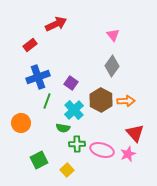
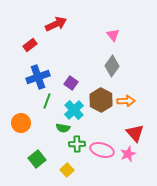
green square: moved 2 px left, 1 px up; rotated 12 degrees counterclockwise
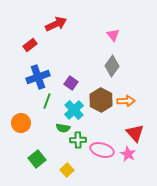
green cross: moved 1 px right, 4 px up
pink star: rotated 21 degrees counterclockwise
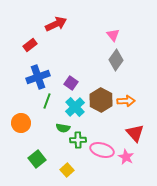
gray diamond: moved 4 px right, 6 px up
cyan cross: moved 1 px right, 3 px up
pink star: moved 2 px left, 3 px down
